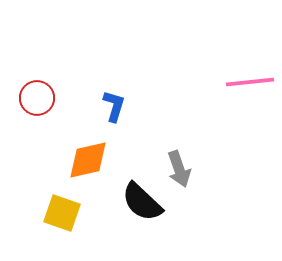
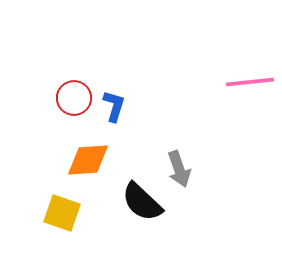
red circle: moved 37 px right
orange diamond: rotated 9 degrees clockwise
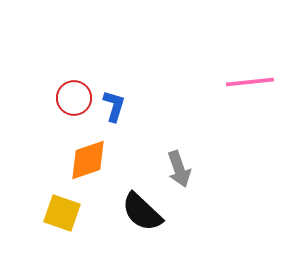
orange diamond: rotated 15 degrees counterclockwise
black semicircle: moved 10 px down
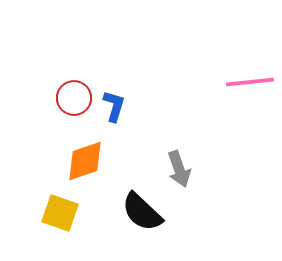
orange diamond: moved 3 px left, 1 px down
yellow square: moved 2 px left
